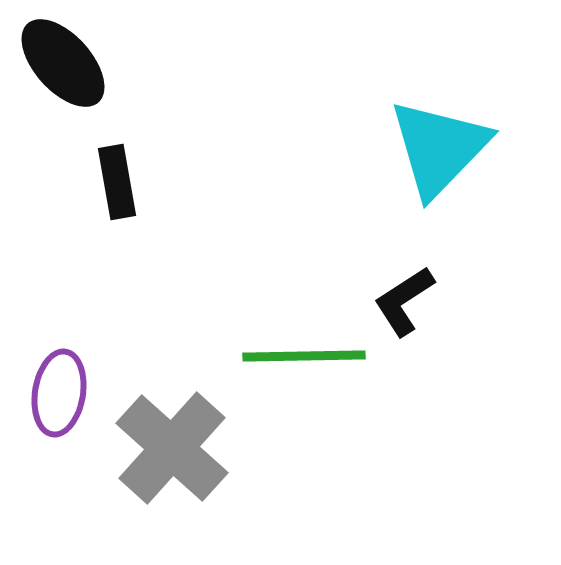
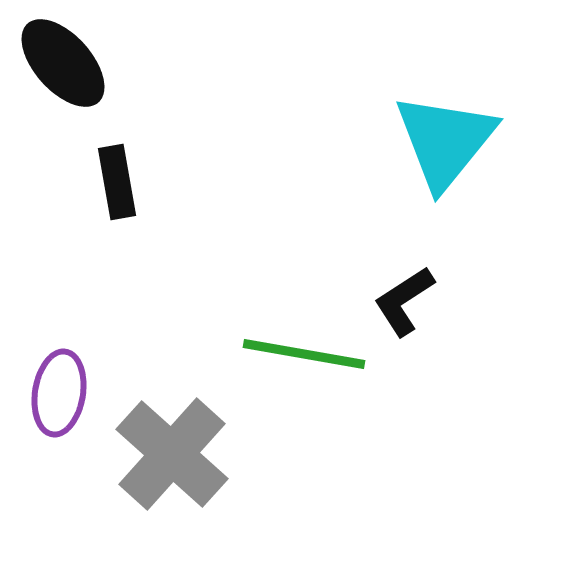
cyan triangle: moved 6 px right, 7 px up; rotated 5 degrees counterclockwise
green line: moved 2 px up; rotated 11 degrees clockwise
gray cross: moved 6 px down
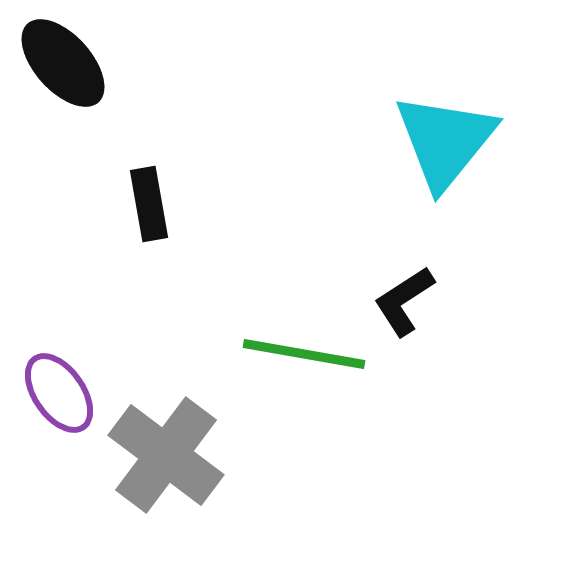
black rectangle: moved 32 px right, 22 px down
purple ellipse: rotated 44 degrees counterclockwise
gray cross: moved 6 px left, 1 px down; rotated 5 degrees counterclockwise
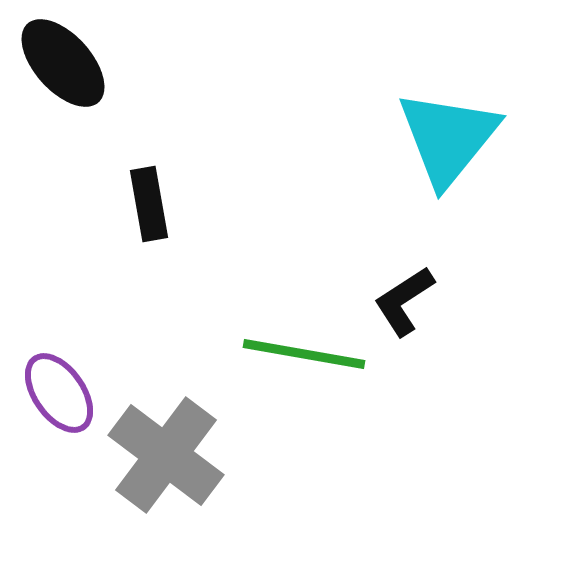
cyan triangle: moved 3 px right, 3 px up
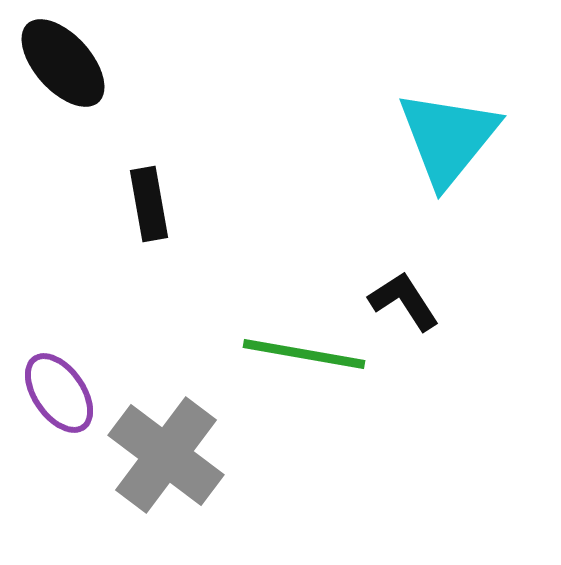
black L-shape: rotated 90 degrees clockwise
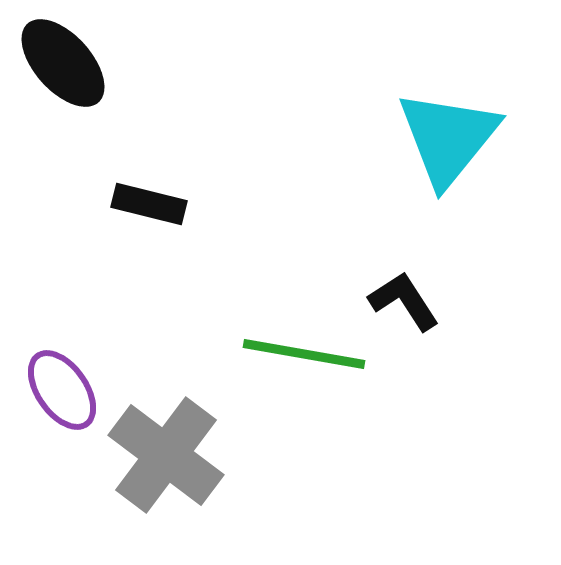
black rectangle: rotated 66 degrees counterclockwise
purple ellipse: moved 3 px right, 3 px up
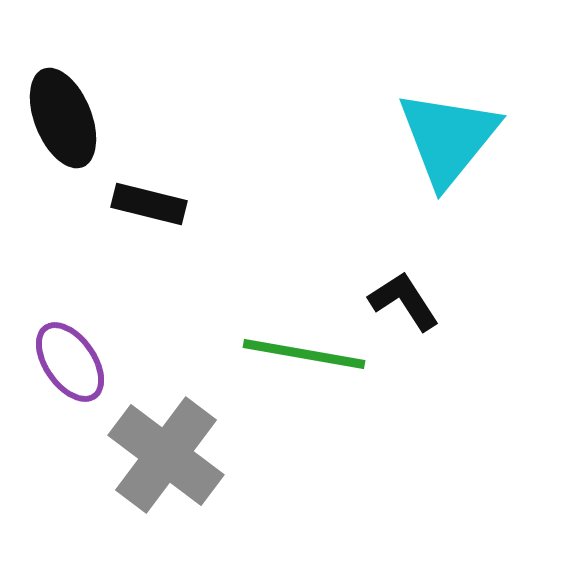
black ellipse: moved 55 px down; rotated 20 degrees clockwise
purple ellipse: moved 8 px right, 28 px up
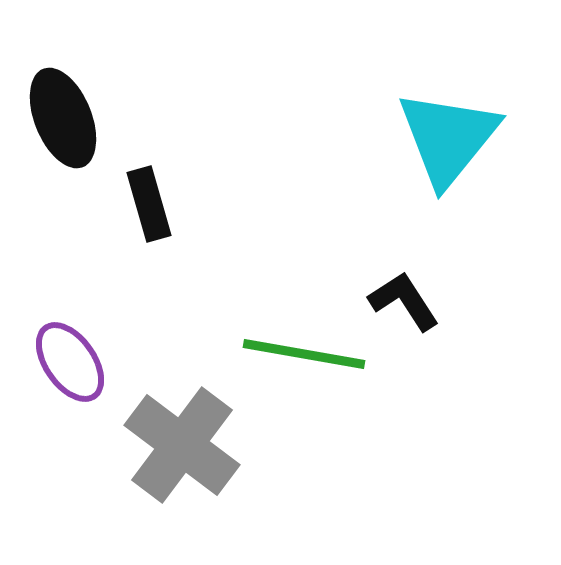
black rectangle: rotated 60 degrees clockwise
gray cross: moved 16 px right, 10 px up
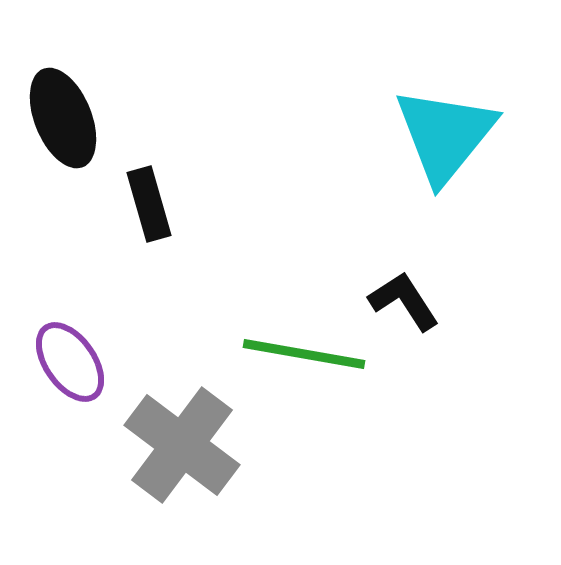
cyan triangle: moved 3 px left, 3 px up
